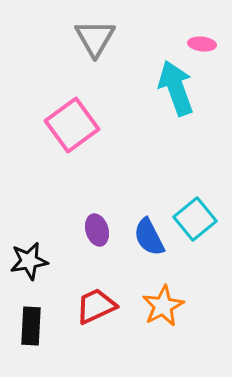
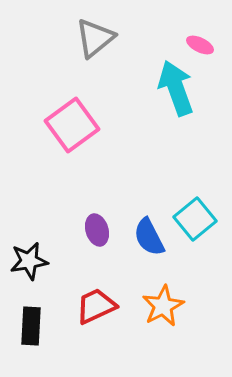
gray triangle: rotated 21 degrees clockwise
pink ellipse: moved 2 px left, 1 px down; rotated 20 degrees clockwise
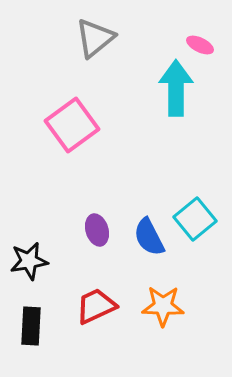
cyan arrow: rotated 20 degrees clockwise
orange star: rotated 30 degrees clockwise
